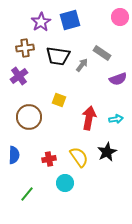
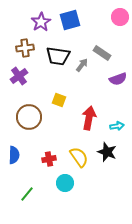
cyan arrow: moved 1 px right, 7 px down
black star: rotated 24 degrees counterclockwise
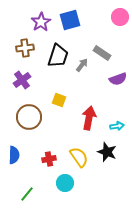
black trapezoid: rotated 80 degrees counterclockwise
purple cross: moved 3 px right, 4 px down
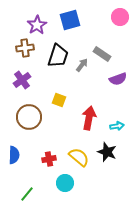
purple star: moved 4 px left, 3 px down
gray rectangle: moved 1 px down
yellow semicircle: rotated 15 degrees counterclockwise
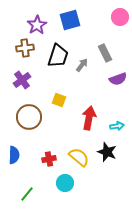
gray rectangle: moved 3 px right, 1 px up; rotated 30 degrees clockwise
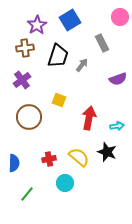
blue square: rotated 15 degrees counterclockwise
gray rectangle: moved 3 px left, 10 px up
blue semicircle: moved 8 px down
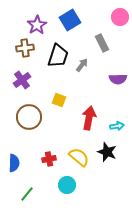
purple semicircle: rotated 18 degrees clockwise
cyan circle: moved 2 px right, 2 px down
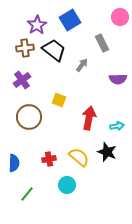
black trapezoid: moved 4 px left, 6 px up; rotated 70 degrees counterclockwise
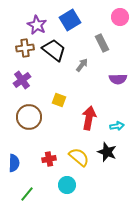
purple star: rotated 12 degrees counterclockwise
